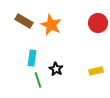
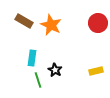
black star: moved 1 px left, 1 px down
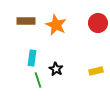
brown rectangle: moved 2 px right; rotated 30 degrees counterclockwise
orange star: moved 5 px right
black star: moved 1 px right, 1 px up
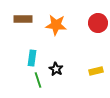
brown rectangle: moved 3 px left, 2 px up
orange star: rotated 20 degrees counterclockwise
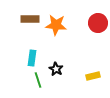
brown rectangle: moved 7 px right
yellow rectangle: moved 3 px left, 5 px down
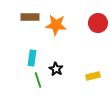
brown rectangle: moved 2 px up
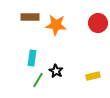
black star: moved 2 px down
green line: rotated 49 degrees clockwise
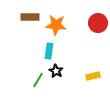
cyan rectangle: moved 17 px right, 7 px up
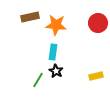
brown rectangle: rotated 12 degrees counterclockwise
cyan rectangle: moved 4 px right, 1 px down
yellow rectangle: moved 3 px right
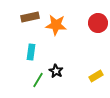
cyan rectangle: moved 22 px left
yellow rectangle: rotated 16 degrees counterclockwise
